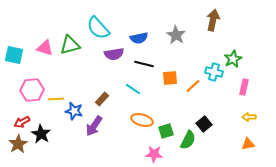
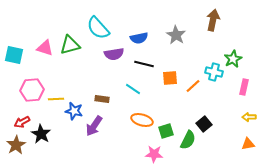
brown rectangle: rotated 56 degrees clockwise
brown star: moved 2 px left, 1 px down
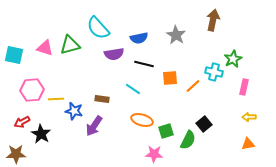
brown star: moved 9 px down; rotated 30 degrees clockwise
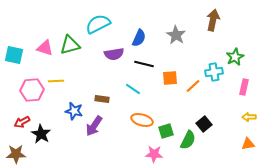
cyan semicircle: moved 4 px up; rotated 105 degrees clockwise
blue semicircle: rotated 54 degrees counterclockwise
green star: moved 2 px right, 2 px up
cyan cross: rotated 24 degrees counterclockwise
yellow line: moved 18 px up
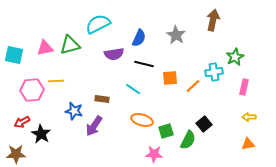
pink triangle: rotated 30 degrees counterclockwise
